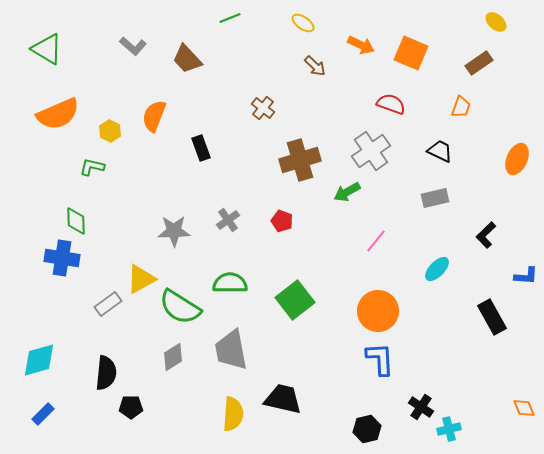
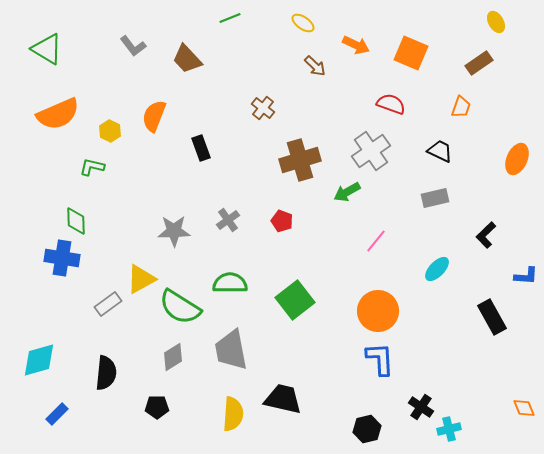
yellow ellipse at (496, 22): rotated 20 degrees clockwise
orange arrow at (361, 45): moved 5 px left
gray L-shape at (133, 46): rotated 12 degrees clockwise
black pentagon at (131, 407): moved 26 px right
blue rectangle at (43, 414): moved 14 px right
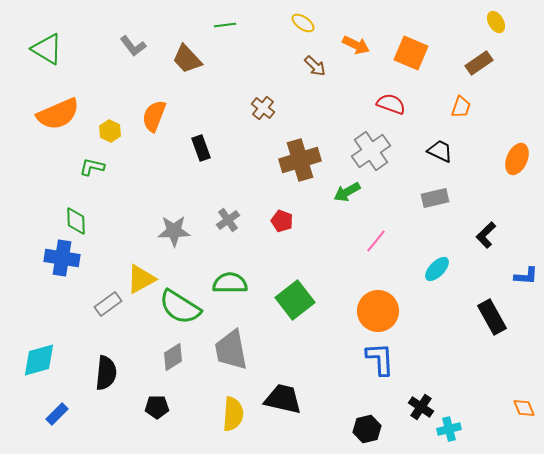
green line at (230, 18): moved 5 px left, 7 px down; rotated 15 degrees clockwise
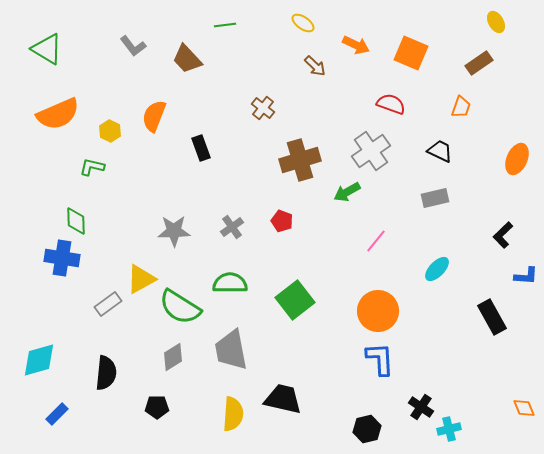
gray cross at (228, 220): moved 4 px right, 7 px down
black L-shape at (486, 235): moved 17 px right
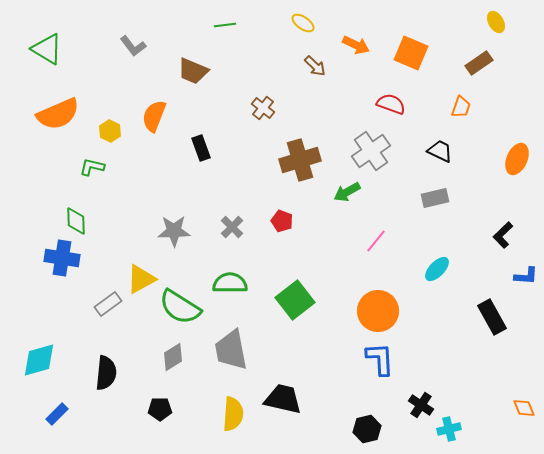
brown trapezoid at (187, 59): moved 6 px right, 12 px down; rotated 24 degrees counterclockwise
gray cross at (232, 227): rotated 10 degrees counterclockwise
black pentagon at (157, 407): moved 3 px right, 2 px down
black cross at (421, 407): moved 2 px up
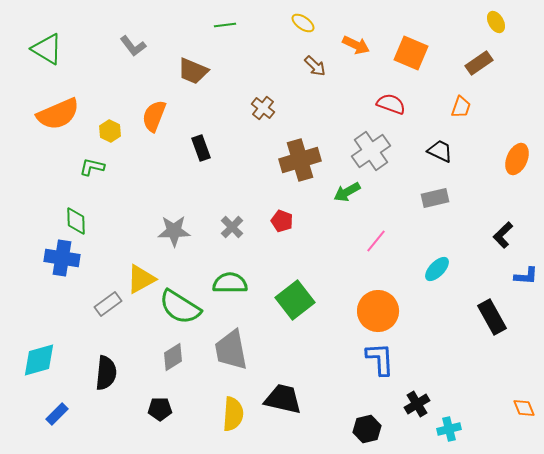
black cross at (421, 405): moved 4 px left, 1 px up; rotated 25 degrees clockwise
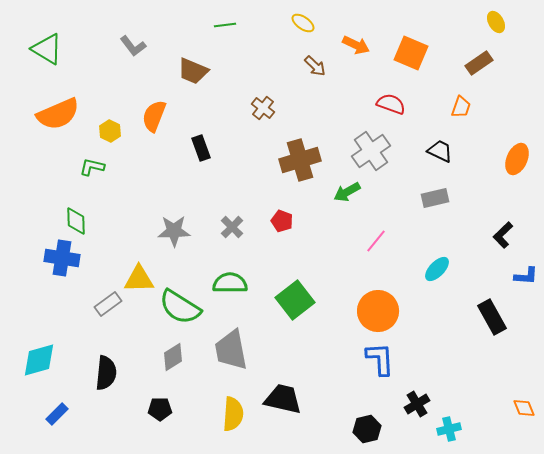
yellow triangle at (141, 279): moved 2 px left; rotated 28 degrees clockwise
